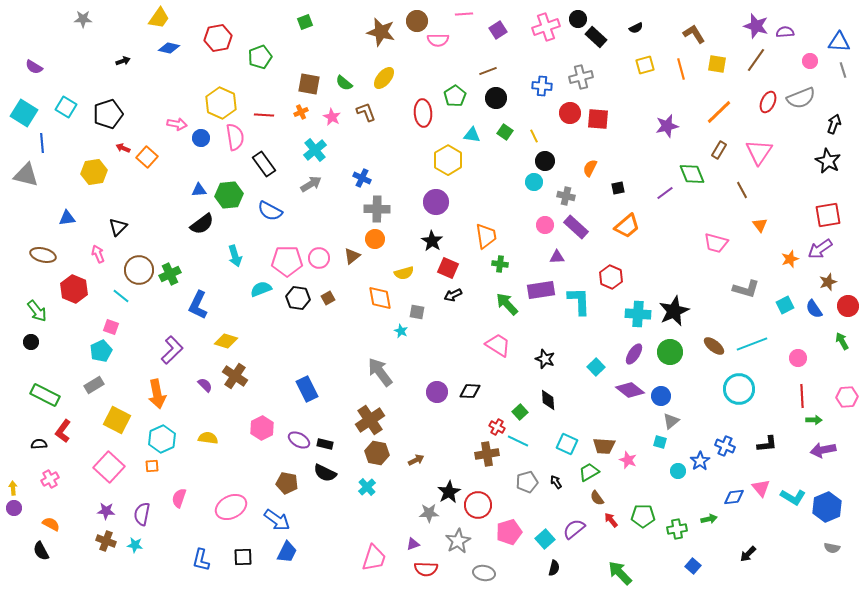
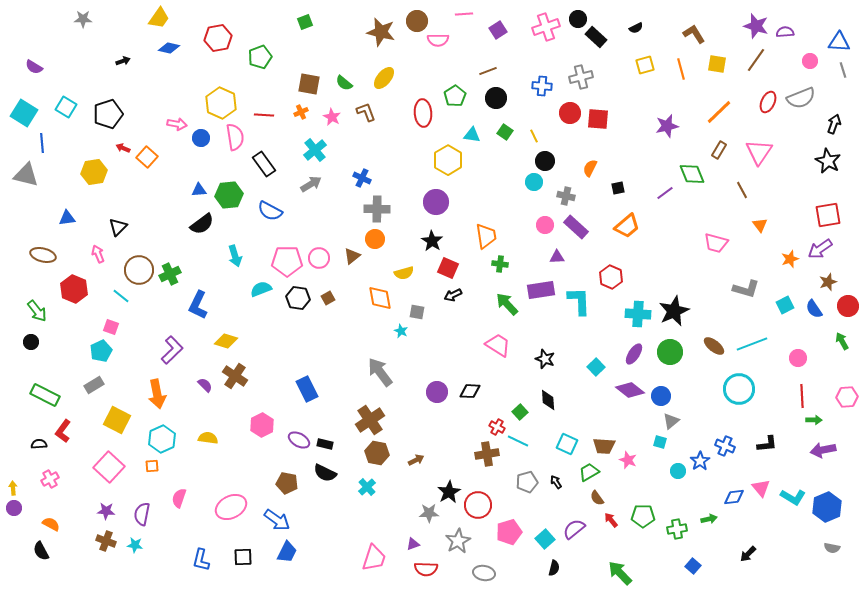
pink hexagon at (262, 428): moved 3 px up
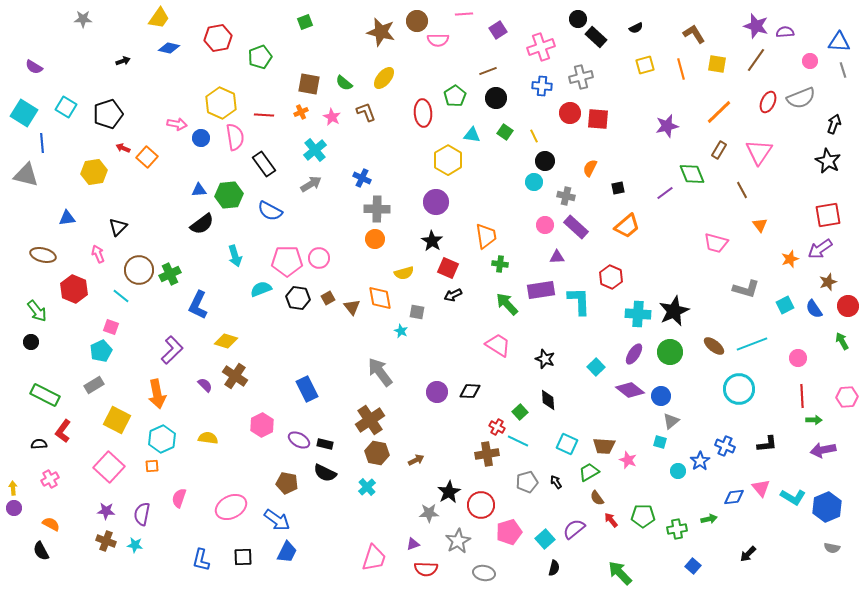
pink cross at (546, 27): moved 5 px left, 20 px down
brown triangle at (352, 256): moved 51 px down; rotated 30 degrees counterclockwise
red circle at (478, 505): moved 3 px right
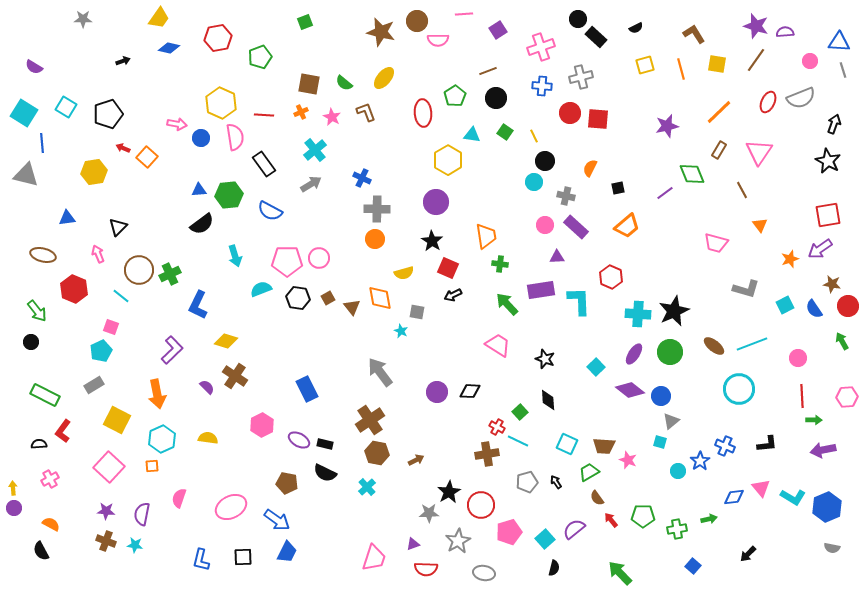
brown star at (828, 282): moved 4 px right, 2 px down; rotated 30 degrees clockwise
purple semicircle at (205, 385): moved 2 px right, 2 px down
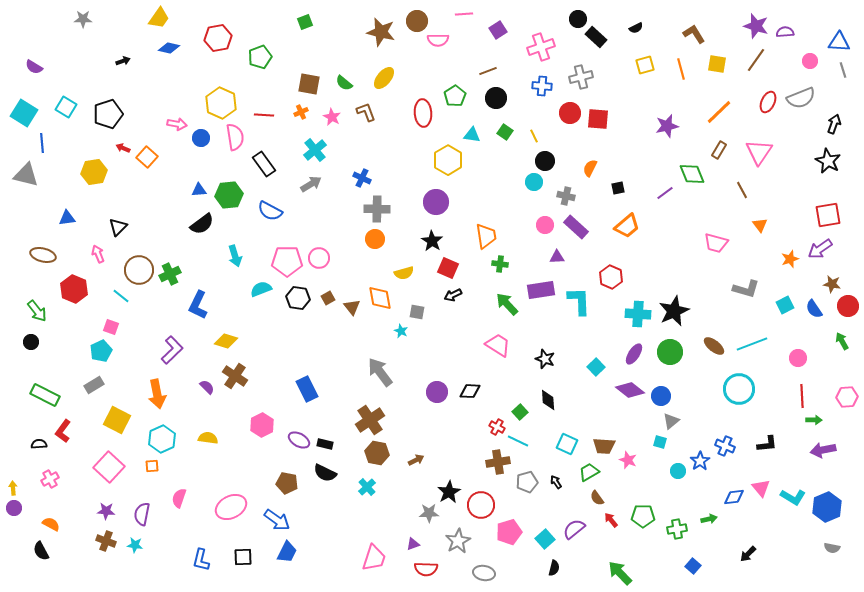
brown cross at (487, 454): moved 11 px right, 8 px down
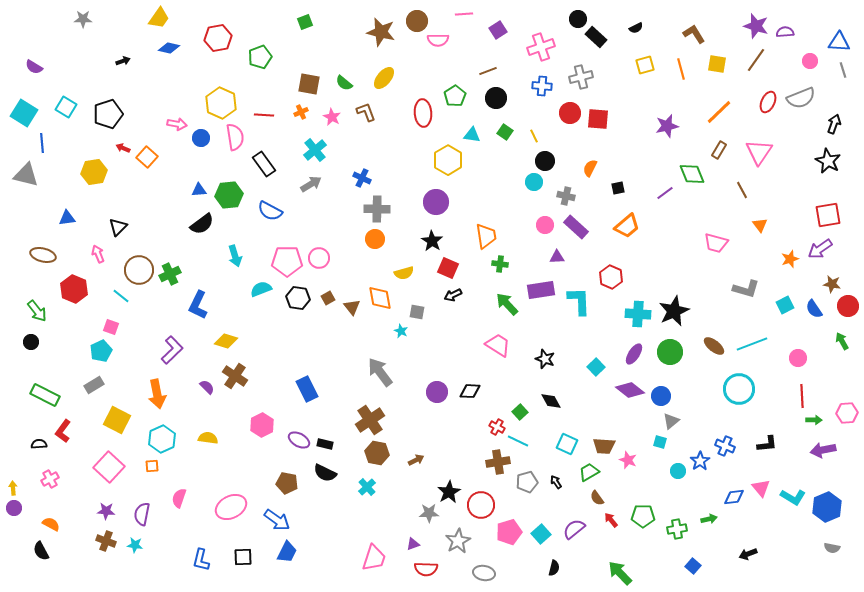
pink hexagon at (847, 397): moved 16 px down
black diamond at (548, 400): moved 3 px right, 1 px down; rotated 25 degrees counterclockwise
cyan square at (545, 539): moved 4 px left, 5 px up
black arrow at (748, 554): rotated 24 degrees clockwise
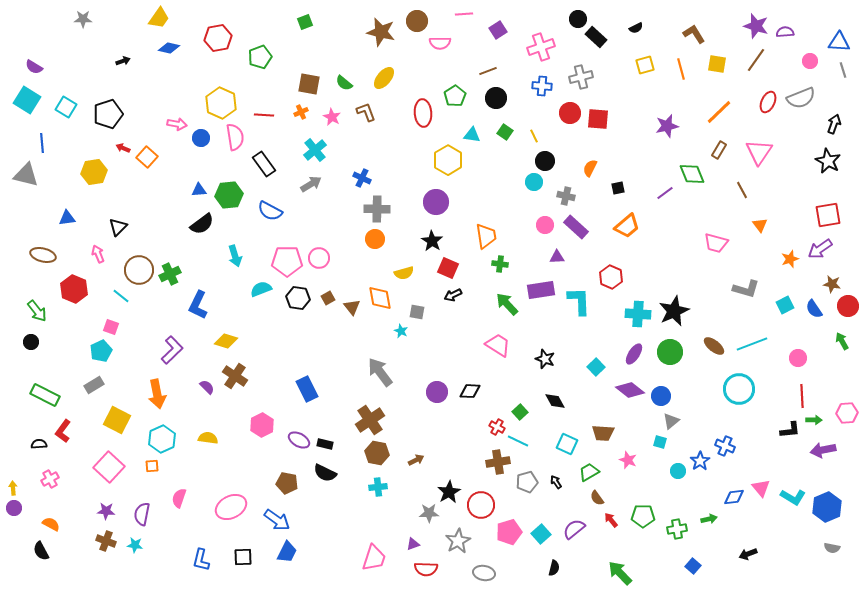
pink semicircle at (438, 40): moved 2 px right, 3 px down
cyan square at (24, 113): moved 3 px right, 13 px up
black diamond at (551, 401): moved 4 px right
black L-shape at (767, 444): moved 23 px right, 14 px up
brown trapezoid at (604, 446): moved 1 px left, 13 px up
cyan cross at (367, 487): moved 11 px right; rotated 36 degrees clockwise
